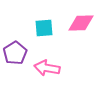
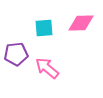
purple pentagon: moved 1 px right, 1 px down; rotated 25 degrees clockwise
pink arrow: rotated 30 degrees clockwise
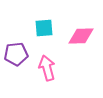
pink diamond: moved 13 px down
pink arrow: rotated 35 degrees clockwise
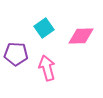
cyan square: rotated 30 degrees counterclockwise
purple pentagon: rotated 10 degrees clockwise
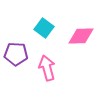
cyan square: rotated 18 degrees counterclockwise
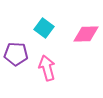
pink diamond: moved 5 px right, 2 px up
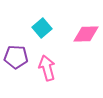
cyan square: moved 2 px left; rotated 12 degrees clockwise
purple pentagon: moved 3 px down
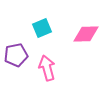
cyan square: rotated 18 degrees clockwise
purple pentagon: moved 2 px up; rotated 15 degrees counterclockwise
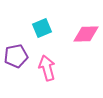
purple pentagon: moved 1 px down
